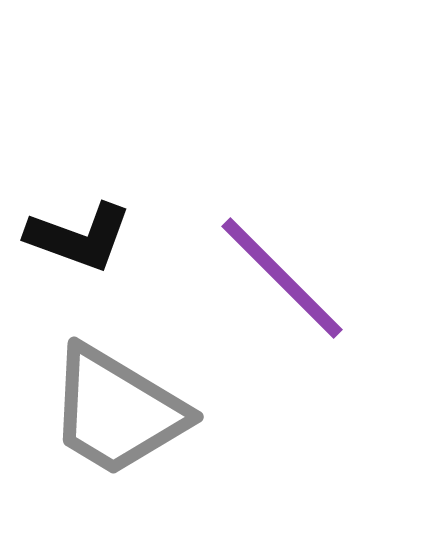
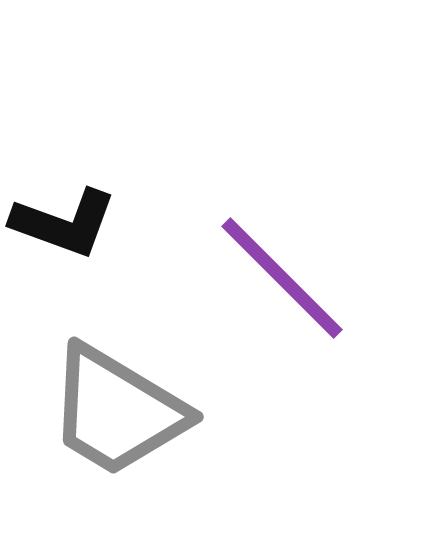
black L-shape: moved 15 px left, 14 px up
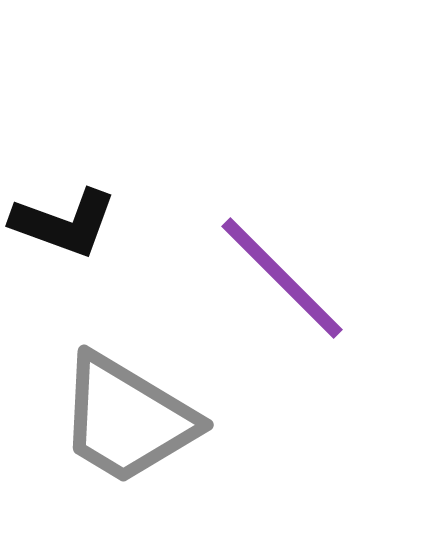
gray trapezoid: moved 10 px right, 8 px down
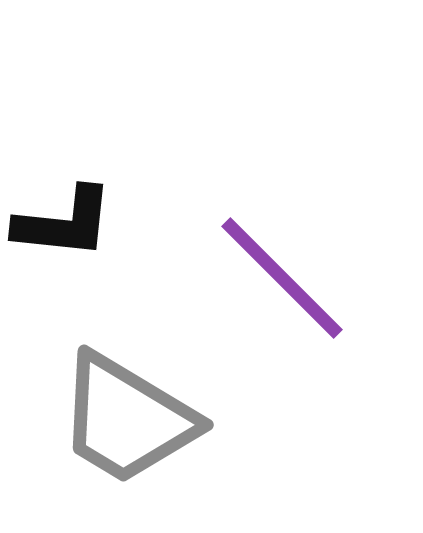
black L-shape: rotated 14 degrees counterclockwise
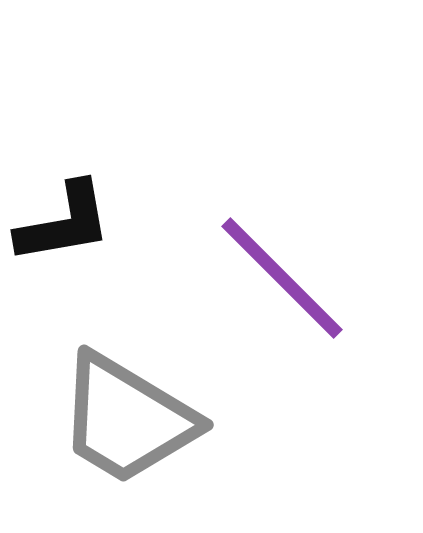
black L-shape: rotated 16 degrees counterclockwise
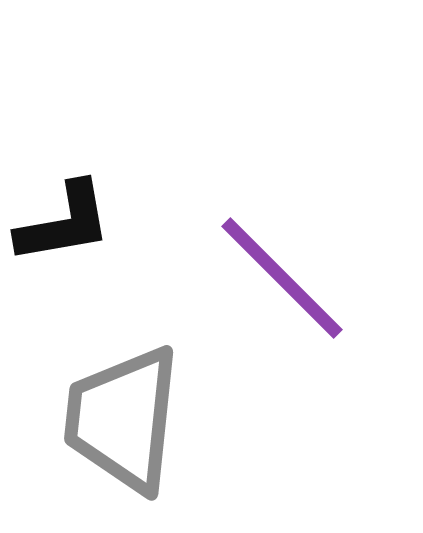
gray trapezoid: moved 4 px left; rotated 65 degrees clockwise
